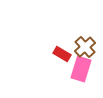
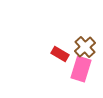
red rectangle: moved 2 px left
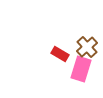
brown cross: moved 2 px right
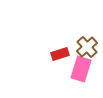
red rectangle: rotated 48 degrees counterclockwise
